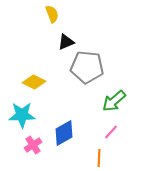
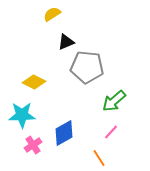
yellow semicircle: rotated 102 degrees counterclockwise
orange line: rotated 36 degrees counterclockwise
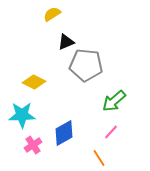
gray pentagon: moved 1 px left, 2 px up
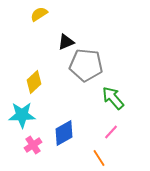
yellow semicircle: moved 13 px left
yellow diamond: rotated 70 degrees counterclockwise
green arrow: moved 1 px left, 3 px up; rotated 90 degrees clockwise
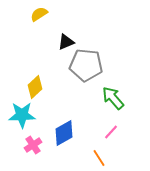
yellow diamond: moved 1 px right, 5 px down
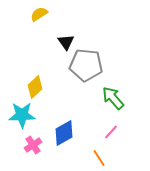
black triangle: rotated 42 degrees counterclockwise
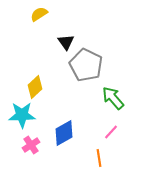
gray pentagon: rotated 20 degrees clockwise
pink cross: moved 2 px left
orange line: rotated 24 degrees clockwise
